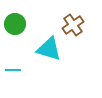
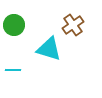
green circle: moved 1 px left, 1 px down
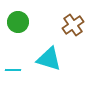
green circle: moved 4 px right, 3 px up
cyan triangle: moved 10 px down
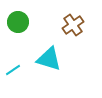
cyan line: rotated 35 degrees counterclockwise
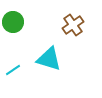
green circle: moved 5 px left
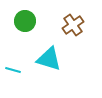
green circle: moved 12 px right, 1 px up
cyan line: rotated 49 degrees clockwise
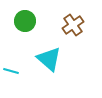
cyan triangle: rotated 24 degrees clockwise
cyan line: moved 2 px left, 1 px down
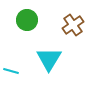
green circle: moved 2 px right, 1 px up
cyan triangle: rotated 20 degrees clockwise
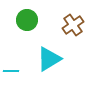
cyan triangle: rotated 28 degrees clockwise
cyan line: rotated 14 degrees counterclockwise
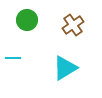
cyan triangle: moved 16 px right, 9 px down
cyan line: moved 2 px right, 13 px up
